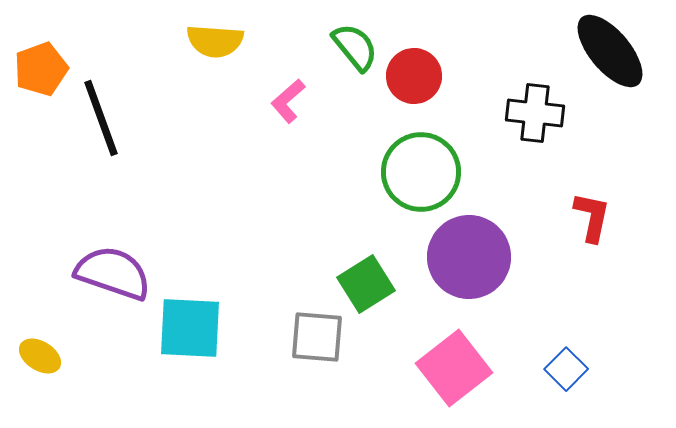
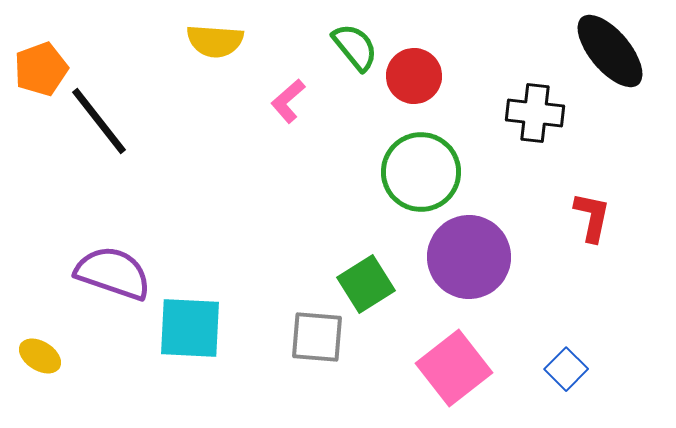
black line: moved 2 px left, 3 px down; rotated 18 degrees counterclockwise
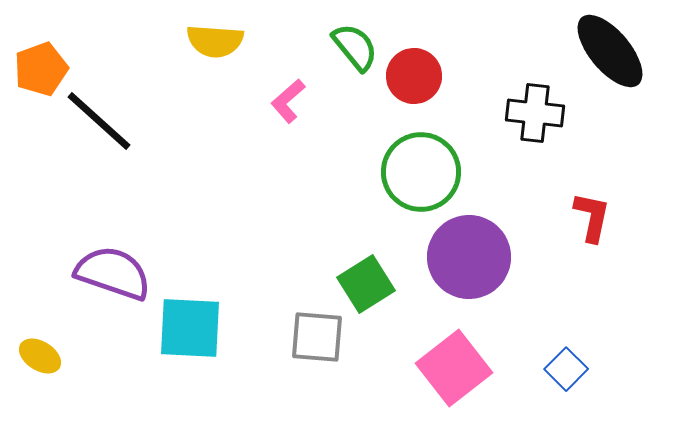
black line: rotated 10 degrees counterclockwise
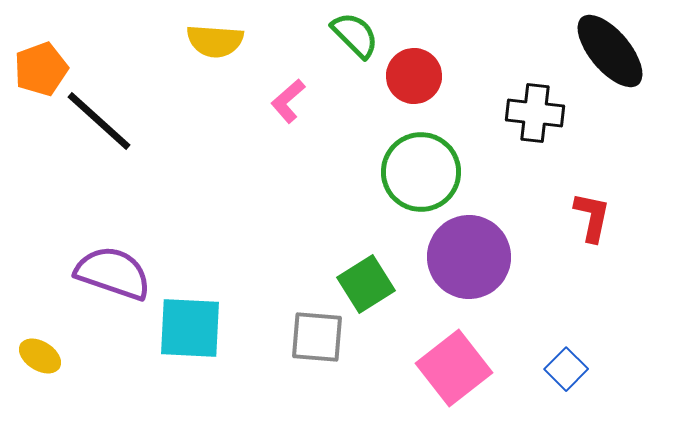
green semicircle: moved 12 px up; rotated 6 degrees counterclockwise
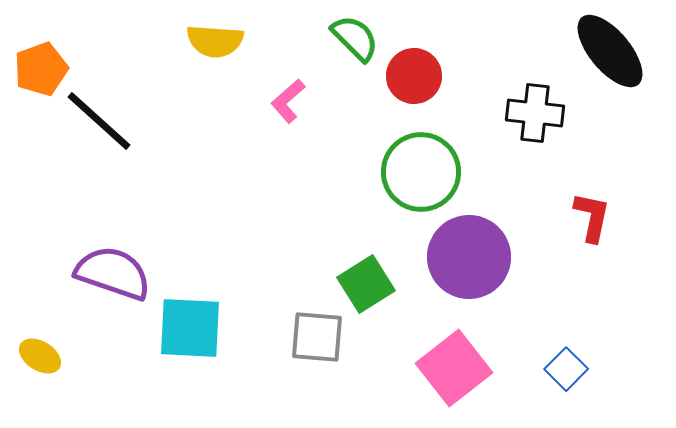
green semicircle: moved 3 px down
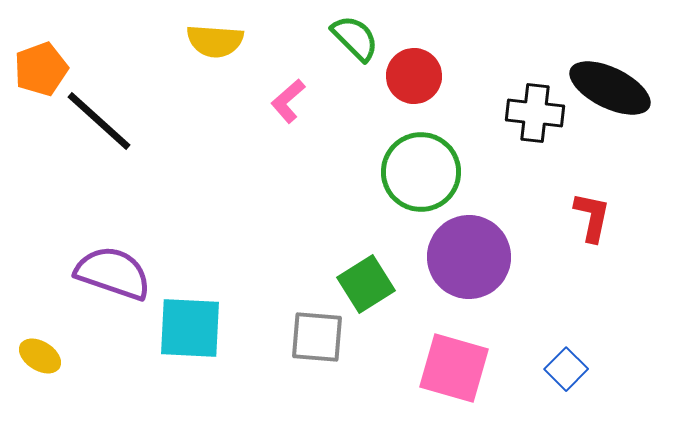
black ellipse: moved 37 px down; rotated 24 degrees counterclockwise
pink square: rotated 36 degrees counterclockwise
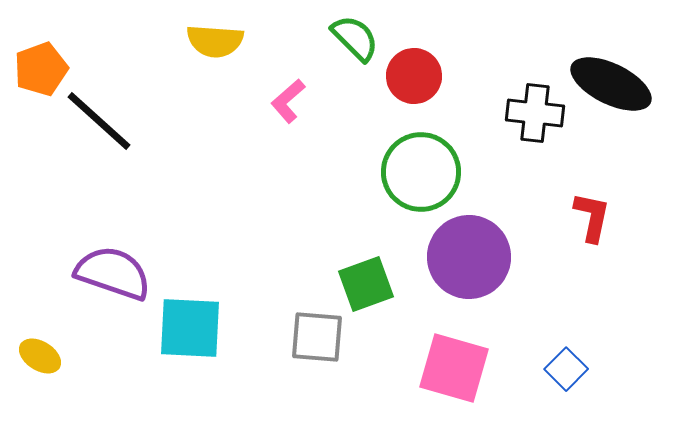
black ellipse: moved 1 px right, 4 px up
green square: rotated 12 degrees clockwise
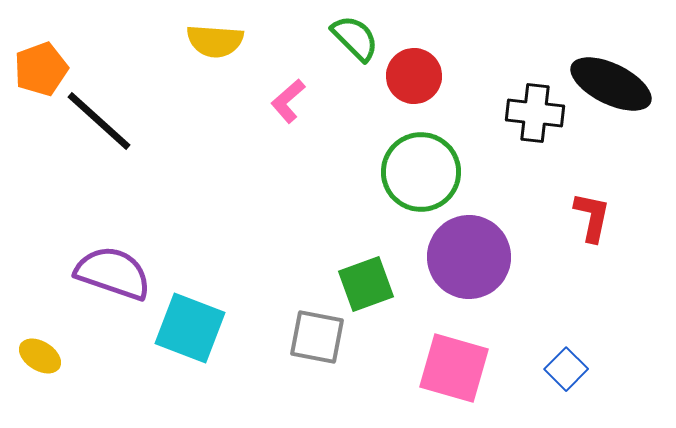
cyan square: rotated 18 degrees clockwise
gray square: rotated 6 degrees clockwise
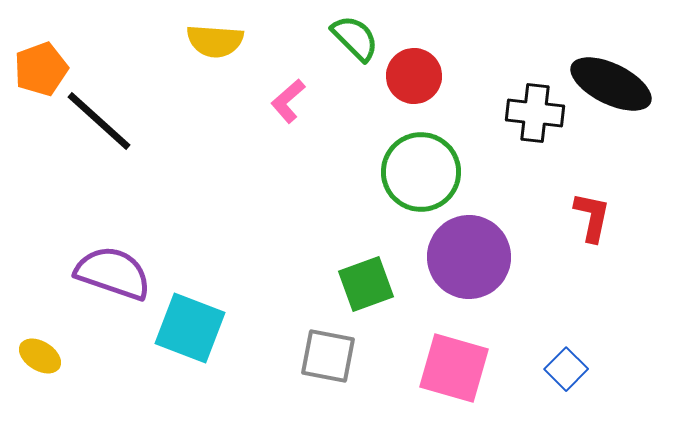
gray square: moved 11 px right, 19 px down
